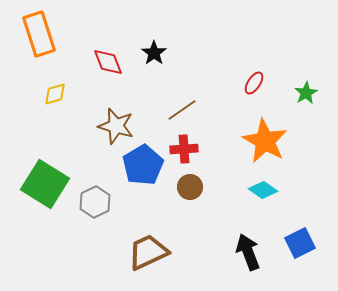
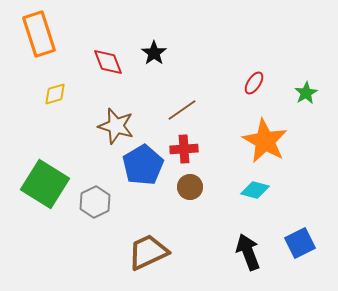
cyan diamond: moved 8 px left; rotated 20 degrees counterclockwise
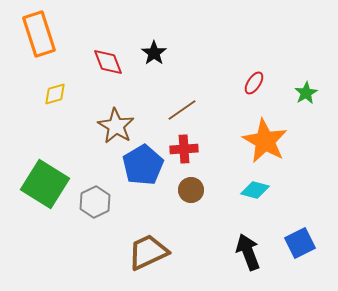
brown star: rotated 15 degrees clockwise
brown circle: moved 1 px right, 3 px down
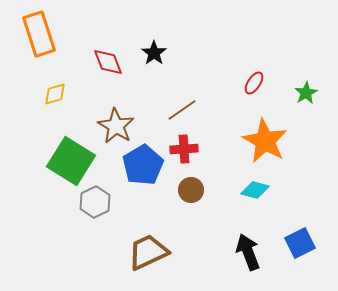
green square: moved 26 px right, 23 px up
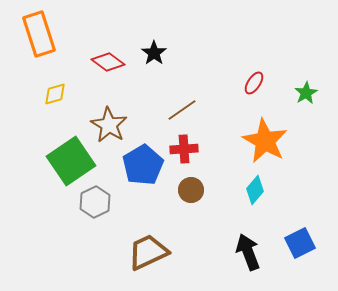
red diamond: rotated 32 degrees counterclockwise
brown star: moved 7 px left, 1 px up
green square: rotated 24 degrees clockwise
cyan diamond: rotated 64 degrees counterclockwise
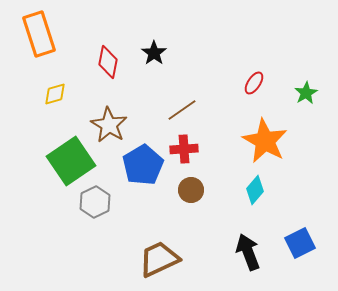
red diamond: rotated 64 degrees clockwise
brown trapezoid: moved 11 px right, 7 px down
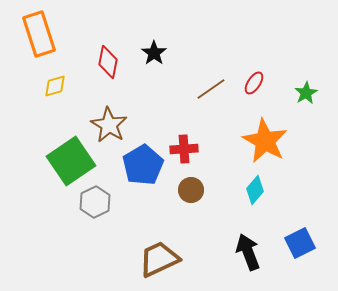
yellow diamond: moved 8 px up
brown line: moved 29 px right, 21 px up
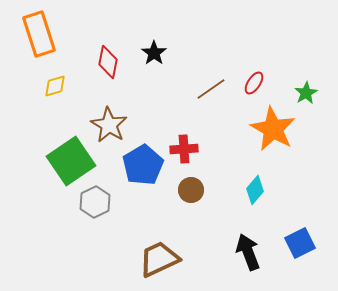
orange star: moved 8 px right, 12 px up
